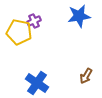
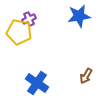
purple cross: moved 5 px left, 2 px up
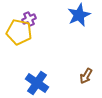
blue star: moved 1 px up; rotated 15 degrees counterclockwise
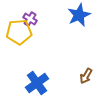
purple cross: moved 1 px right; rotated 32 degrees counterclockwise
yellow pentagon: rotated 15 degrees counterclockwise
blue cross: rotated 20 degrees clockwise
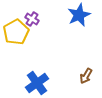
purple cross: moved 2 px right
yellow pentagon: moved 3 px left; rotated 25 degrees counterclockwise
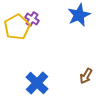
yellow pentagon: moved 1 px right, 5 px up
blue cross: rotated 10 degrees counterclockwise
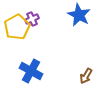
blue star: rotated 20 degrees counterclockwise
purple cross: rotated 32 degrees clockwise
blue cross: moved 6 px left, 12 px up; rotated 15 degrees counterclockwise
